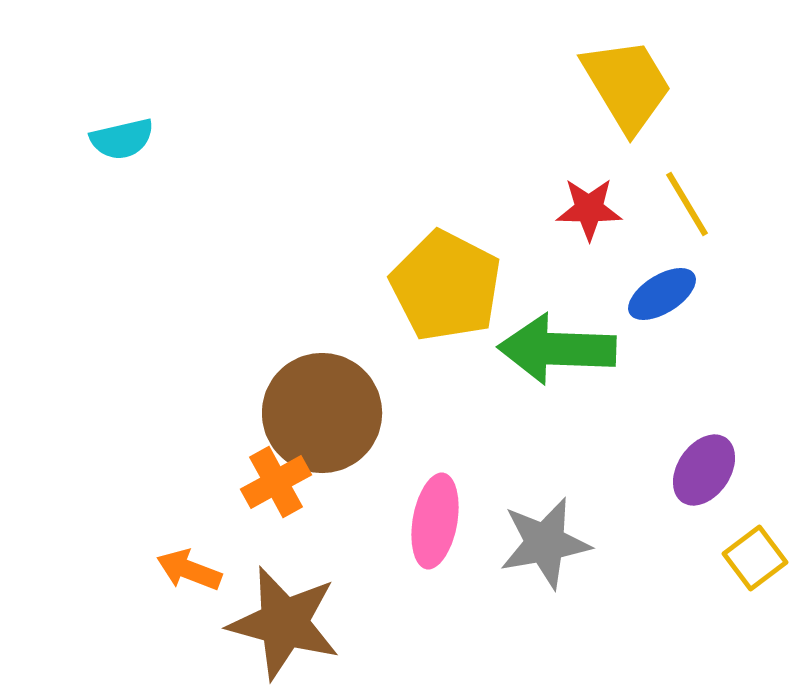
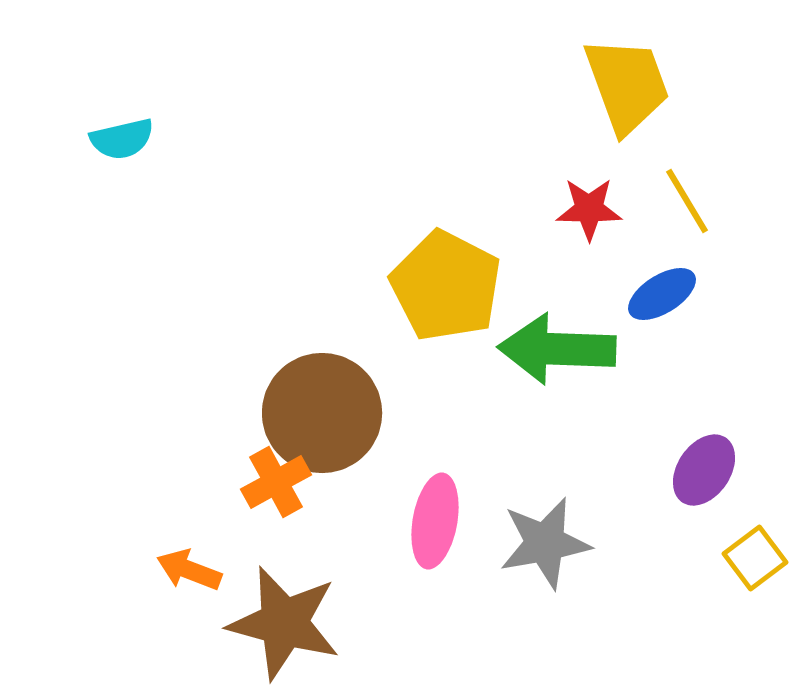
yellow trapezoid: rotated 11 degrees clockwise
yellow line: moved 3 px up
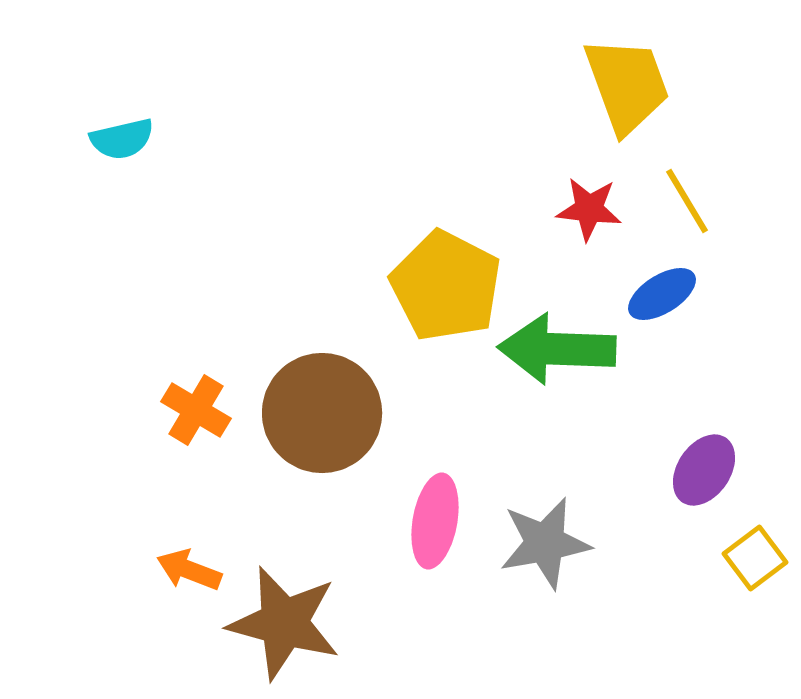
red star: rotated 6 degrees clockwise
orange cross: moved 80 px left, 72 px up; rotated 30 degrees counterclockwise
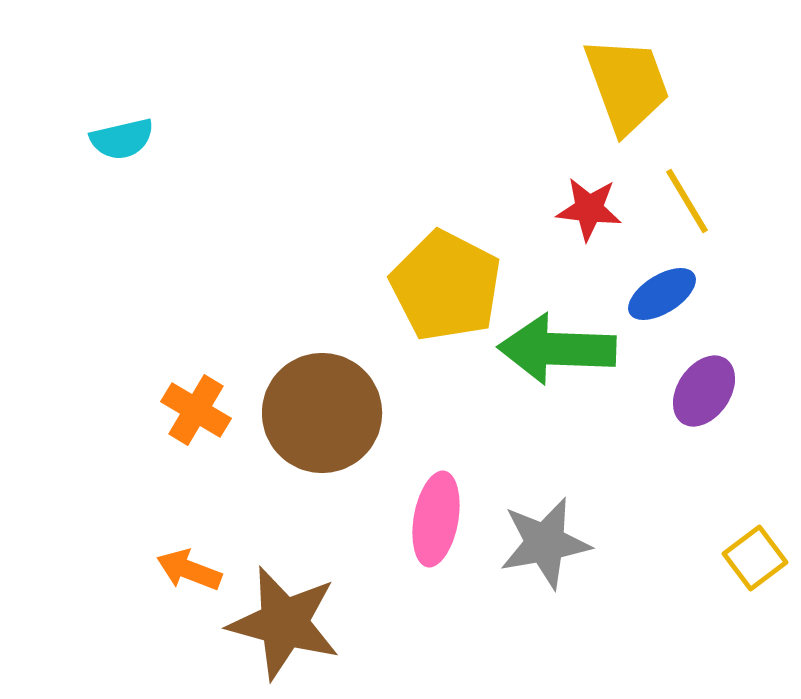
purple ellipse: moved 79 px up
pink ellipse: moved 1 px right, 2 px up
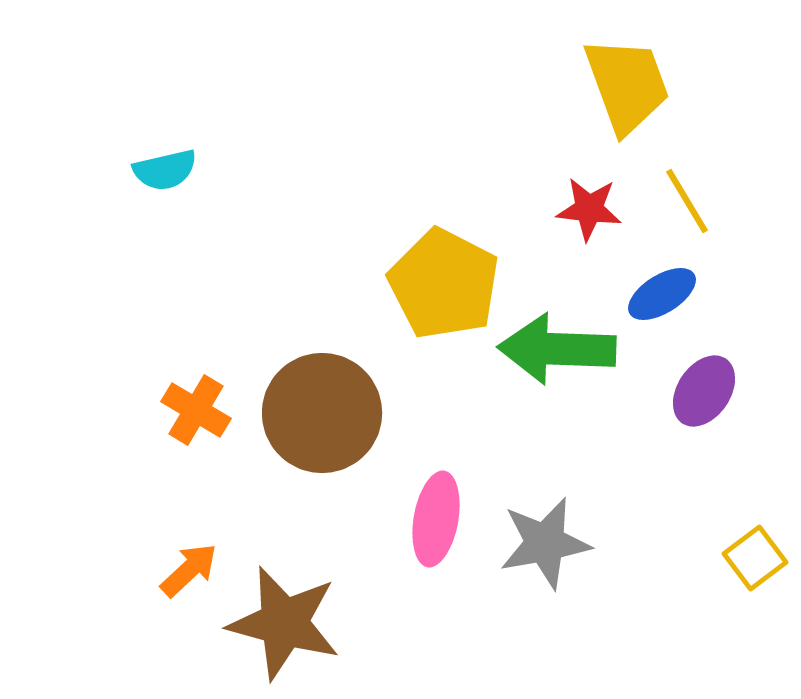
cyan semicircle: moved 43 px right, 31 px down
yellow pentagon: moved 2 px left, 2 px up
orange arrow: rotated 116 degrees clockwise
